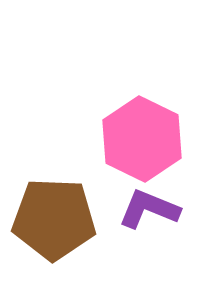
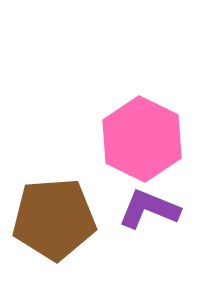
brown pentagon: rotated 6 degrees counterclockwise
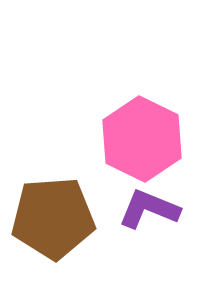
brown pentagon: moved 1 px left, 1 px up
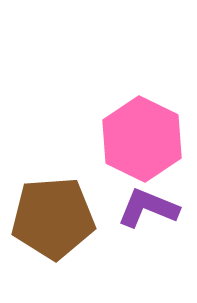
purple L-shape: moved 1 px left, 1 px up
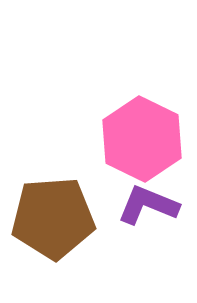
purple L-shape: moved 3 px up
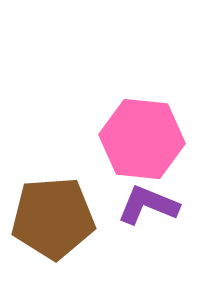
pink hexagon: rotated 20 degrees counterclockwise
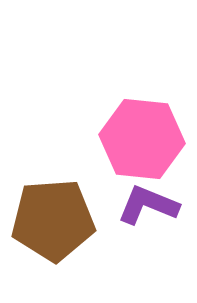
brown pentagon: moved 2 px down
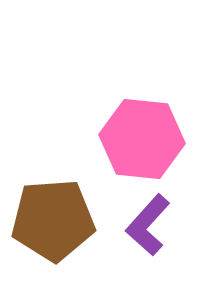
purple L-shape: moved 20 px down; rotated 70 degrees counterclockwise
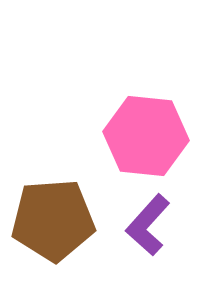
pink hexagon: moved 4 px right, 3 px up
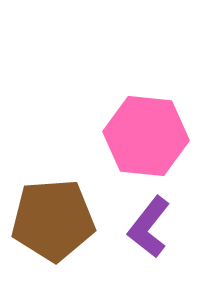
purple L-shape: moved 1 px right, 2 px down; rotated 4 degrees counterclockwise
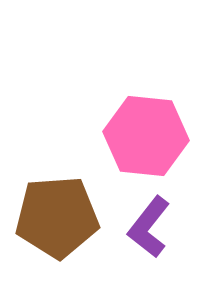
brown pentagon: moved 4 px right, 3 px up
